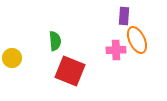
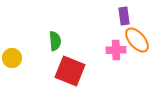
purple rectangle: rotated 12 degrees counterclockwise
orange ellipse: rotated 16 degrees counterclockwise
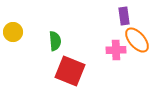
yellow circle: moved 1 px right, 26 px up
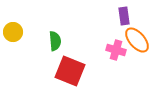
pink cross: rotated 18 degrees clockwise
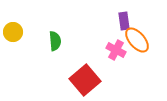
purple rectangle: moved 5 px down
pink cross: rotated 12 degrees clockwise
red square: moved 15 px right, 9 px down; rotated 28 degrees clockwise
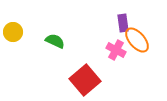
purple rectangle: moved 1 px left, 2 px down
green semicircle: rotated 60 degrees counterclockwise
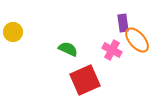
green semicircle: moved 13 px right, 8 px down
pink cross: moved 4 px left
red square: rotated 16 degrees clockwise
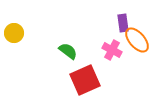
yellow circle: moved 1 px right, 1 px down
green semicircle: moved 2 px down; rotated 12 degrees clockwise
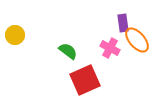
yellow circle: moved 1 px right, 2 px down
pink cross: moved 2 px left, 2 px up
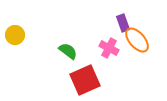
purple rectangle: rotated 12 degrees counterclockwise
pink cross: moved 1 px left
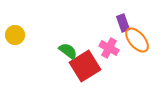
red square: moved 14 px up; rotated 8 degrees counterclockwise
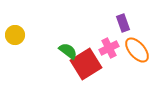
orange ellipse: moved 10 px down
pink cross: rotated 36 degrees clockwise
red square: moved 1 px right, 2 px up
